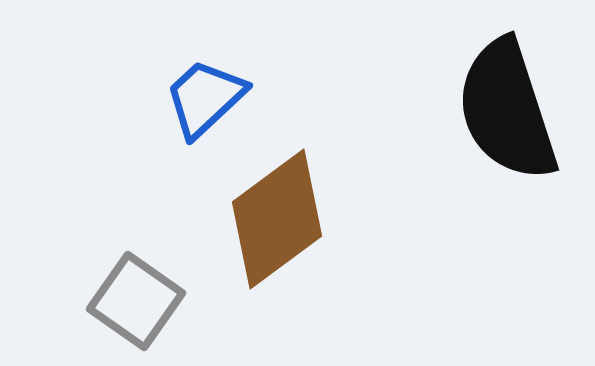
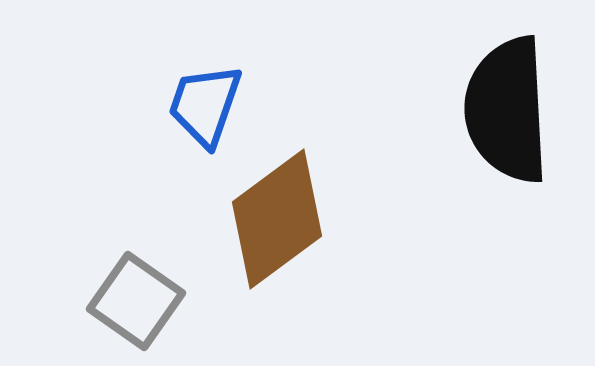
blue trapezoid: moved 7 px down; rotated 28 degrees counterclockwise
black semicircle: rotated 15 degrees clockwise
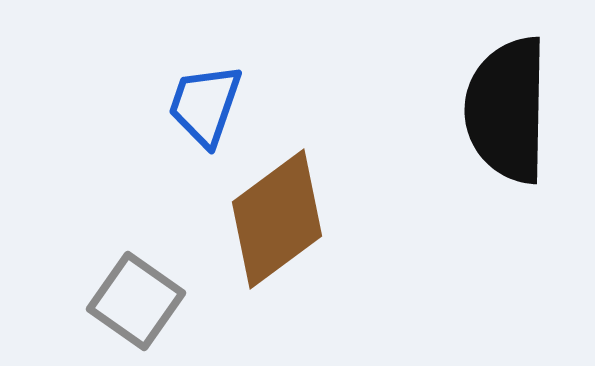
black semicircle: rotated 4 degrees clockwise
